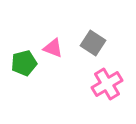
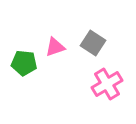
pink triangle: moved 2 px right, 1 px up; rotated 40 degrees counterclockwise
green pentagon: rotated 20 degrees clockwise
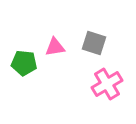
gray square: moved 1 px right; rotated 15 degrees counterclockwise
pink triangle: rotated 10 degrees clockwise
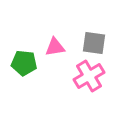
gray square: rotated 10 degrees counterclockwise
pink cross: moved 18 px left, 8 px up
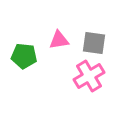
pink triangle: moved 4 px right, 7 px up
green pentagon: moved 7 px up
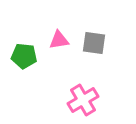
pink cross: moved 6 px left, 24 px down
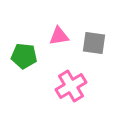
pink triangle: moved 4 px up
pink cross: moved 12 px left, 14 px up
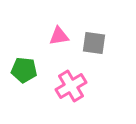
green pentagon: moved 14 px down
